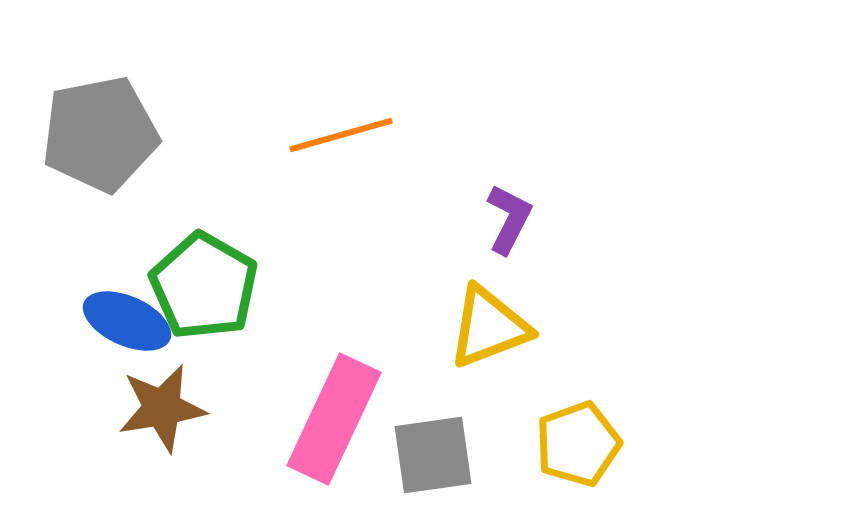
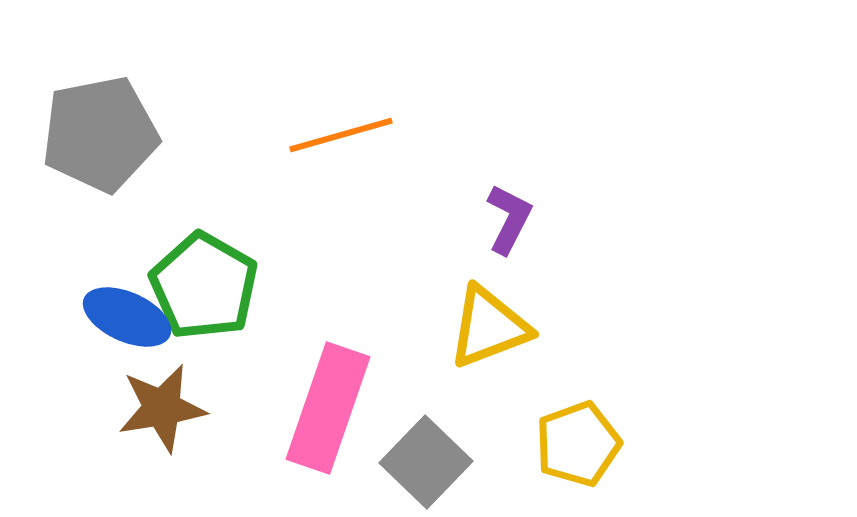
blue ellipse: moved 4 px up
pink rectangle: moved 6 px left, 11 px up; rotated 6 degrees counterclockwise
gray square: moved 7 px left, 7 px down; rotated 38 degrees counterclockwise
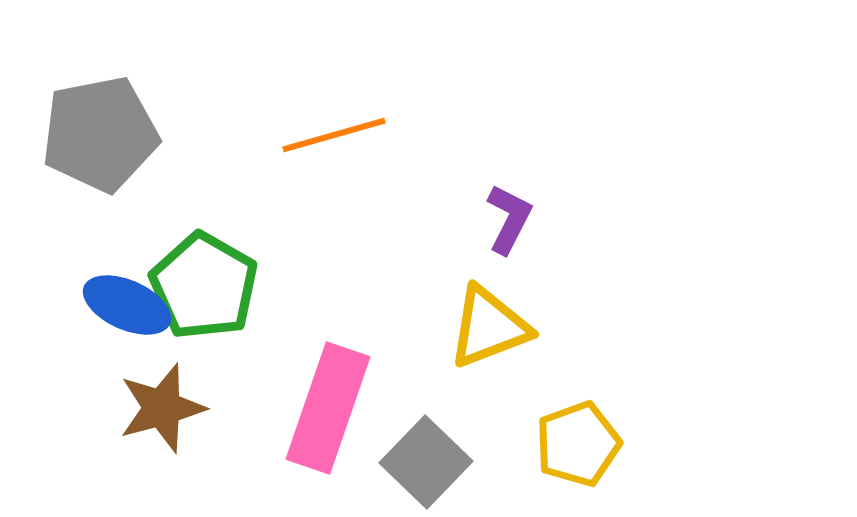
orange line: moved 7 px left
blue ellipse: moved 12 px up
brown star: rotated 6 degrees counterclockwise
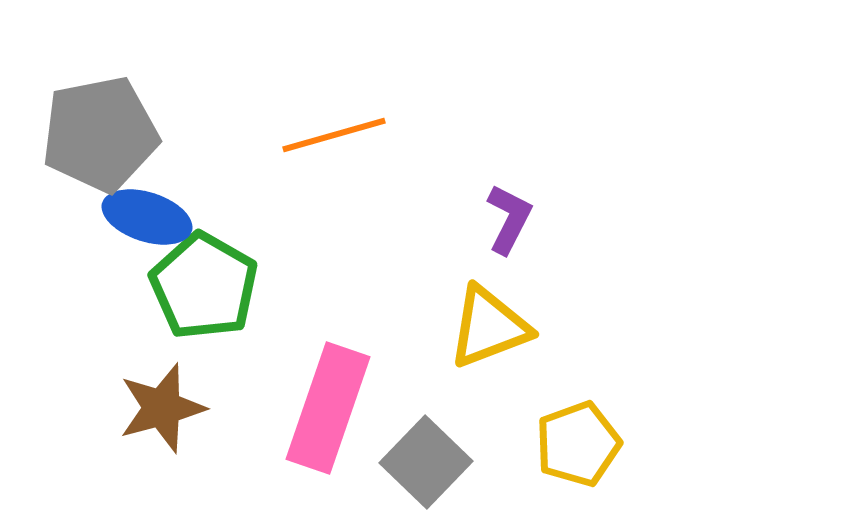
blue ellipse: moved 20 px right, 88 px up; rotated 6 degrees counterclockwise
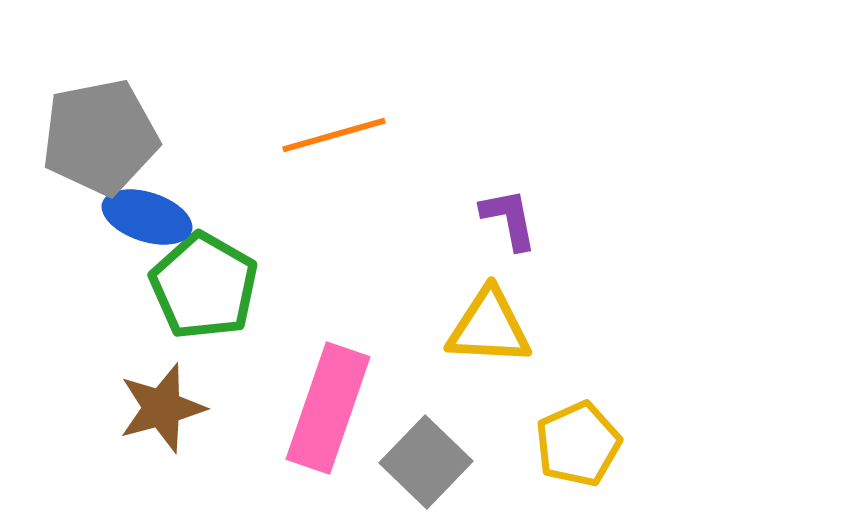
gray pentagon: moved 3 px down
purple L-shape: rotated 38 degrees counterclockwise
yellow triangle: rotated 24 degrees clockwise
yellow pentagon: rotated 4 degrees counterclockwise
